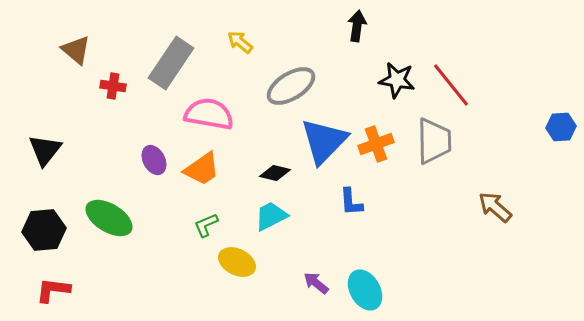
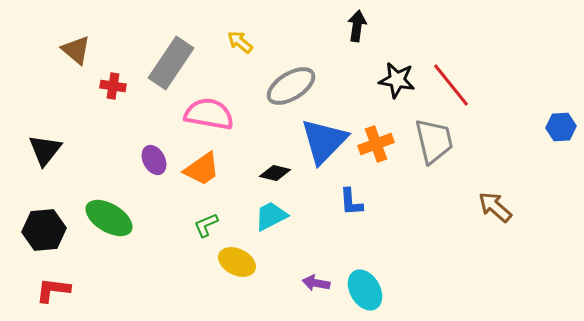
gray trapezoid: rotated 12 degrees counterclockwise
purple arrow: rotated 28 degrees counterclockwise
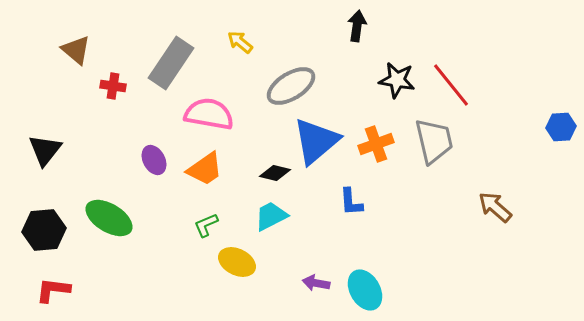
blue triangle: moved 8 px left; rotated 6 degrees clockwise
orange trapezoid: moved 3 px right
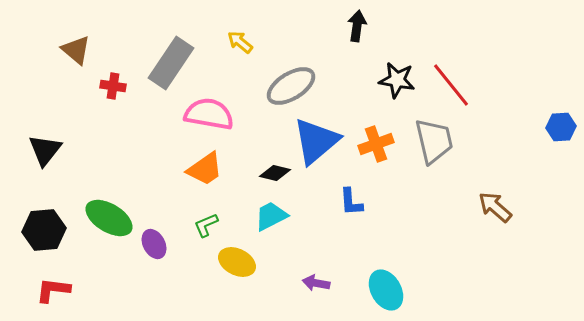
purple ellipse: moved 84 px down
cyan ellipse: moved 21 px right
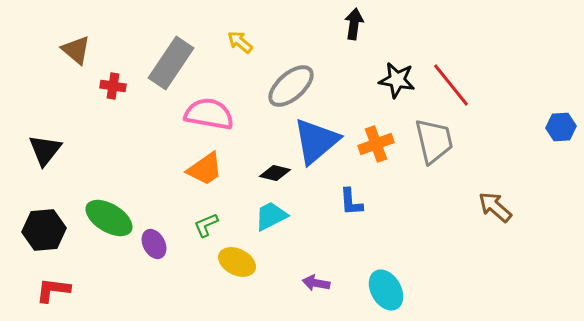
black arrow: moved 3 px left, 2 px up
gray ellipse: rotated 9 degrees counterclockwise
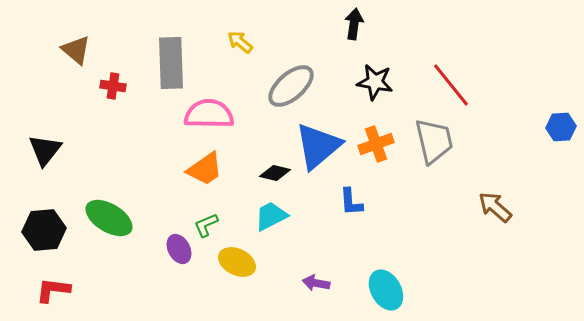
gray rectangle: rotated 36 degrees counterclockwise
black star: moved 22 px left, 2 px down
pink semicircle: rotated 9 degrees counterclockwise
blue triangle: moved 2 px right, 5 px down
purple ellipse: moved 25 px right, 5 px down
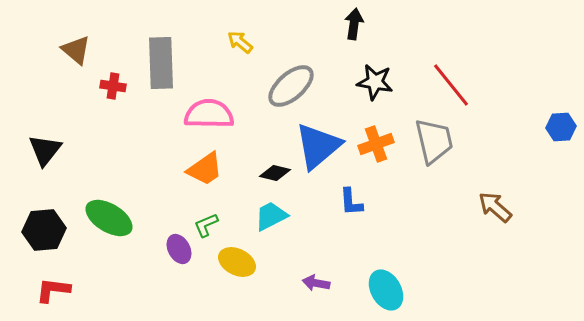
gray rectangle: moved 10 px left
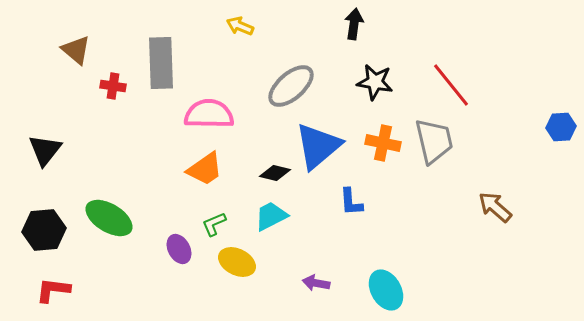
yellow arrow: moved 16 px up; rotated 16 degrees counterclockwise
orange cross: moved 7 px right, 1 px up; rotated 32 degrees clockwise
green L-shape: moved 8 px right, 1 px up
